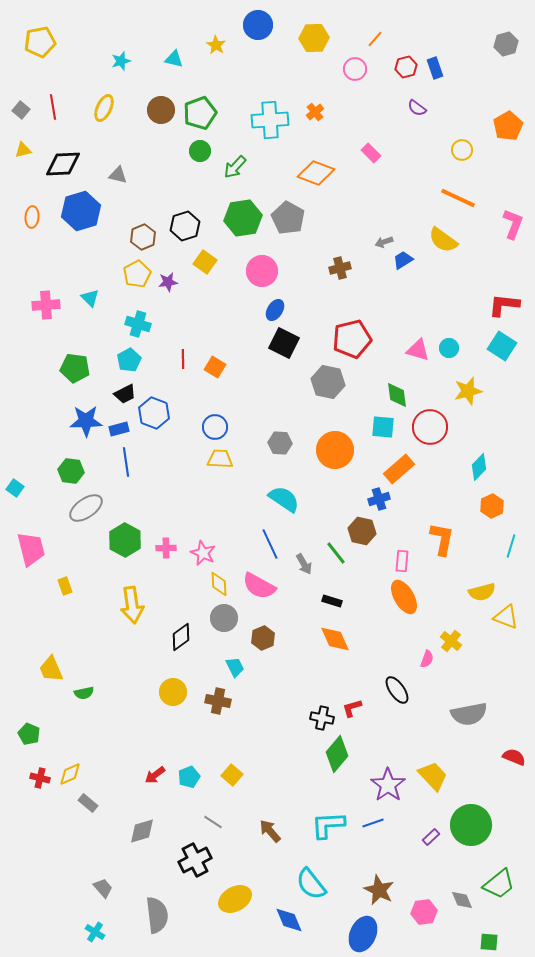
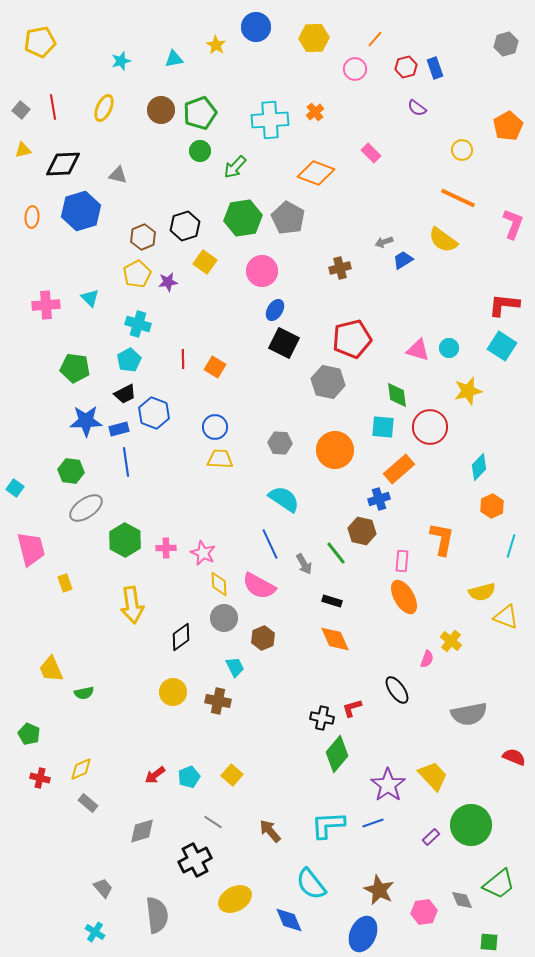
blue circle at (258, 25): moved 2 px left, 2 px down
cyan triangle at (174, 59): rotated 24 degrees counterclockwise
yellow rectangle at (65, 586): moved 3 px up
yellow diamond at (70, 774): moved 11 px right, 5 px up
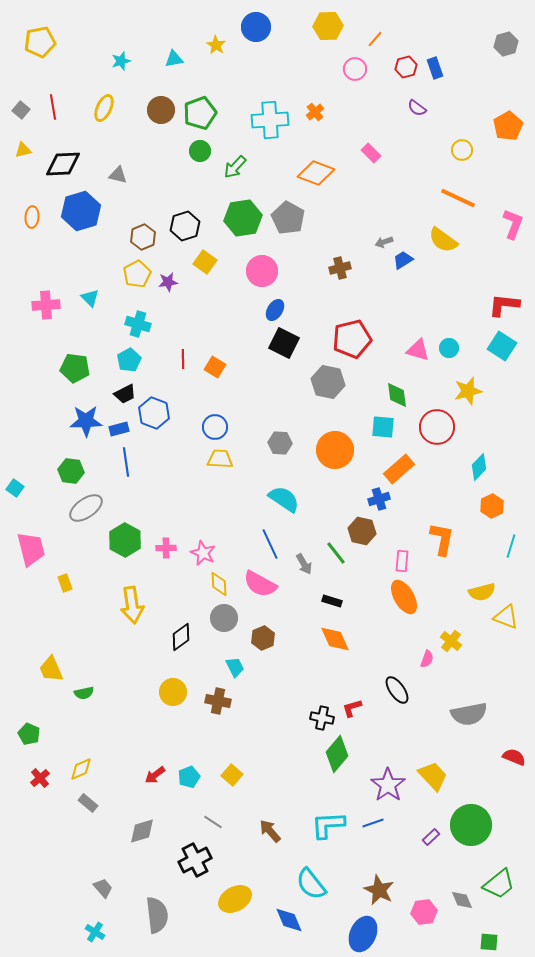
yellow hexagon at (314, 38): moved 14 px right, 12 px up
red circle at (430, 427): moved 7 px right
pink semicircle at (259, 586): moved 1 px right, 2 px up
red cross at (40, 778): rotated 36 degrees clockwise
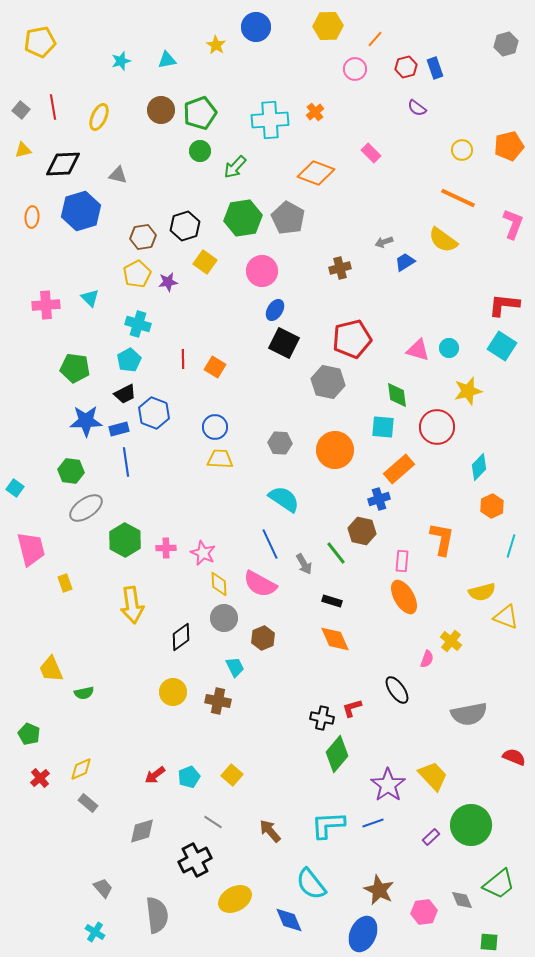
cyan triangle at (174, 59): moved 7 px left, 1 px down
yellow ellipse at (104, 108): moved 5 px left, 9 px down
orange pentagon at (508, 126): moved 1 px right, 20 px down; rotated 16 degrees clockwise
brown hexagon at (143, 237): rotated 15 degrees clockwise
blue trapezoid at (403, 260): moved 2 px right, 2 px down
